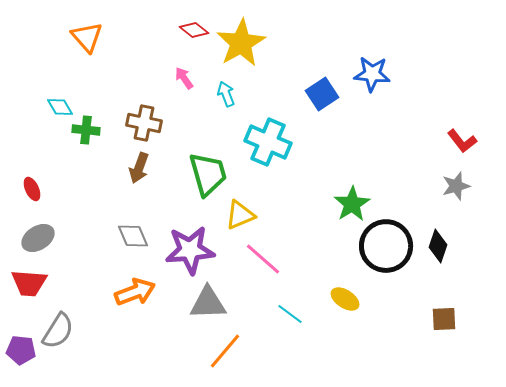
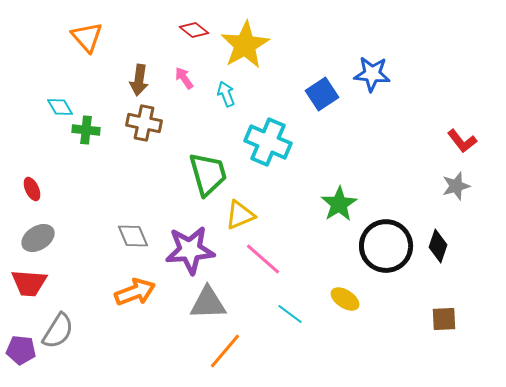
yellow star: moved 4 px right, 2 px down
brown arrow: moved 88 px up; rotated 12 degrees counterclockwise
green star: moved 13 px left
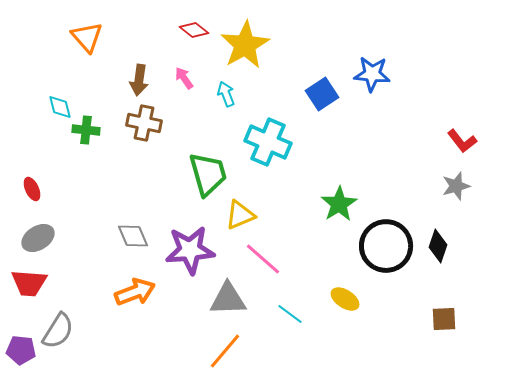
cyan diamond: rotated 16 degrees clockwise
gray triangle: moved 20 px right, 4 px up
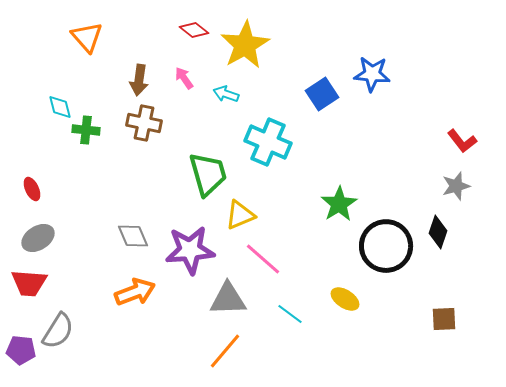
cyan arrow: rotated 50 degrees counterclockwise
black diamond: moved 14 px up
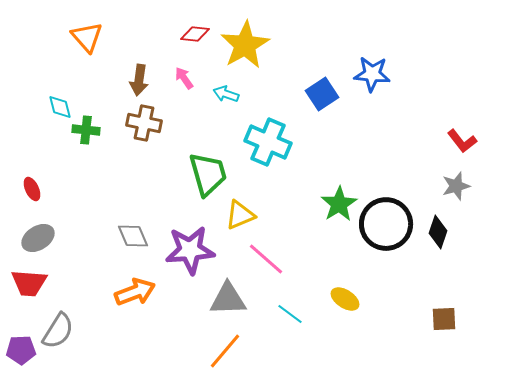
red diamond: moved 1 px right, 4 px down; rotated 32 degrees counterclockwise
black circle: moved 22 px up
pink line: moved 3 px right
purple pentagon: rotated 8 degrees counterclockwise
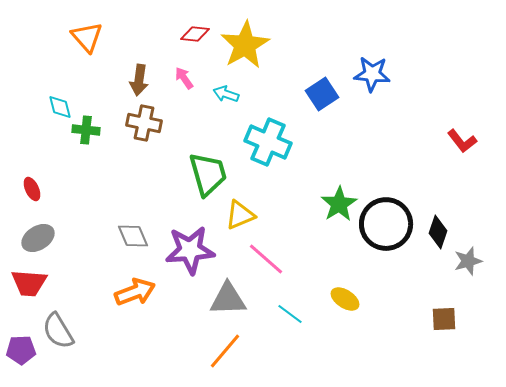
gray star: moved 12 px right, 75 px down
gray semicircle: rotated 117 degrees clockwise
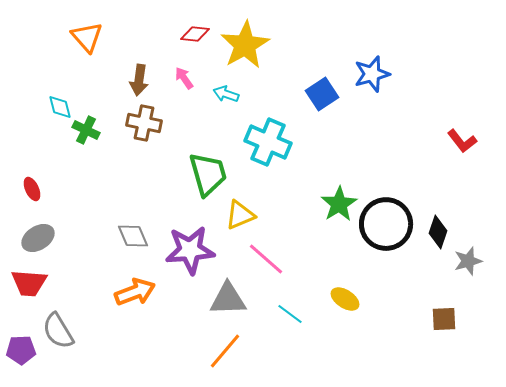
blue star: rotated 21 degrees counterclockwise
green cross: rotated 20 degrees clockwise
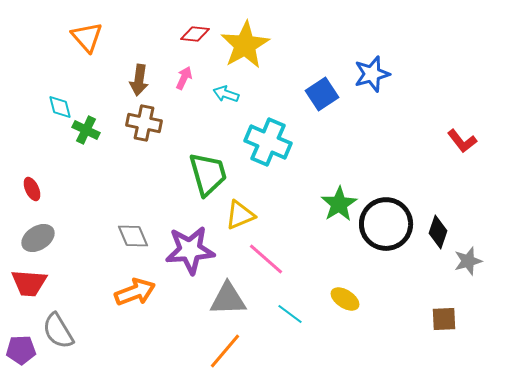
pink arrow: rotated 60 degrees clockwise
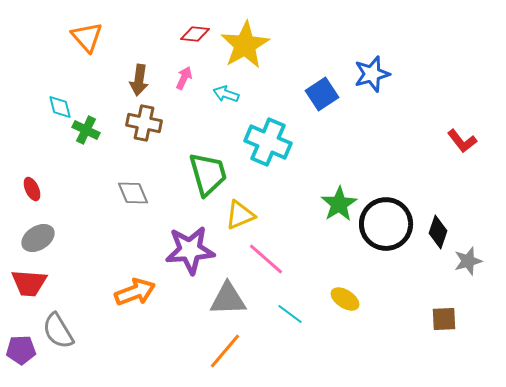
gray diamond: moved 43 px up
